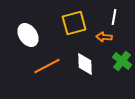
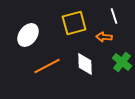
white line: moved 1 px up; rotated 28 degrees counterclockwise
white ellipse: rotated 70 degrees clockwise
green cross: moved 1 px down
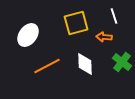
yellow square: moved 2 px right
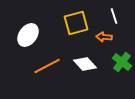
white diamond: rotated 40 degrees counterclockwise
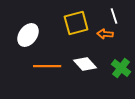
orange arrow: moved 1 px right, 3 px up
green cross: moved 1 px left, 6 px down
orange line: rotated 28 degrees clockwise
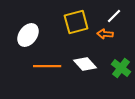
white line: rotated 63 degrees clockwise
yellow square: moved 1 px up
